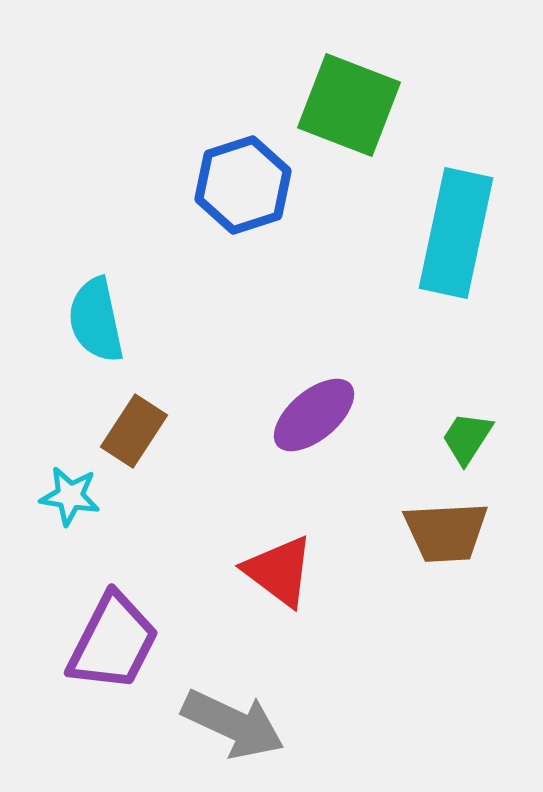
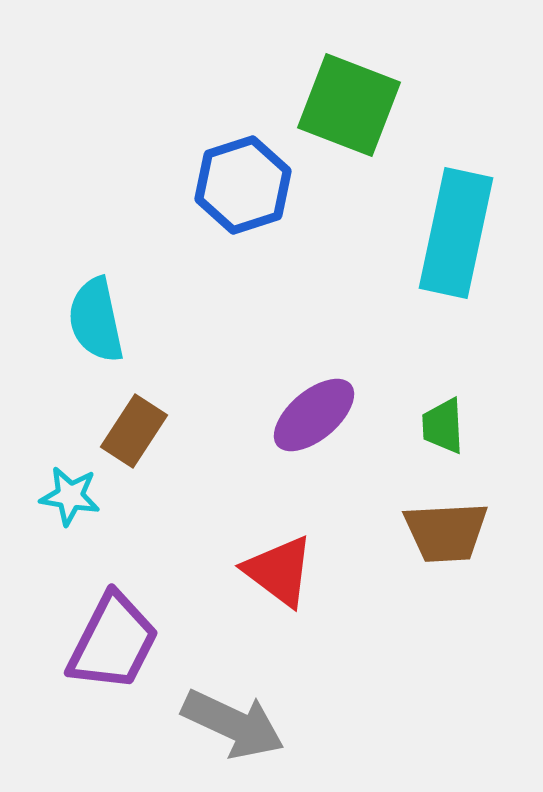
green trapezoid: moved 24 px left, 12 px up; rotated 36 degrees counterclockwise
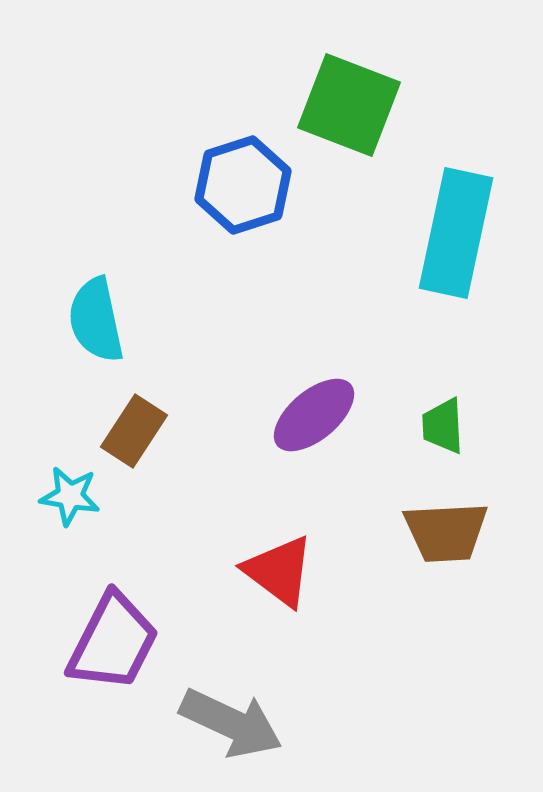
gray arrow: moved 2 px left, 1 px up
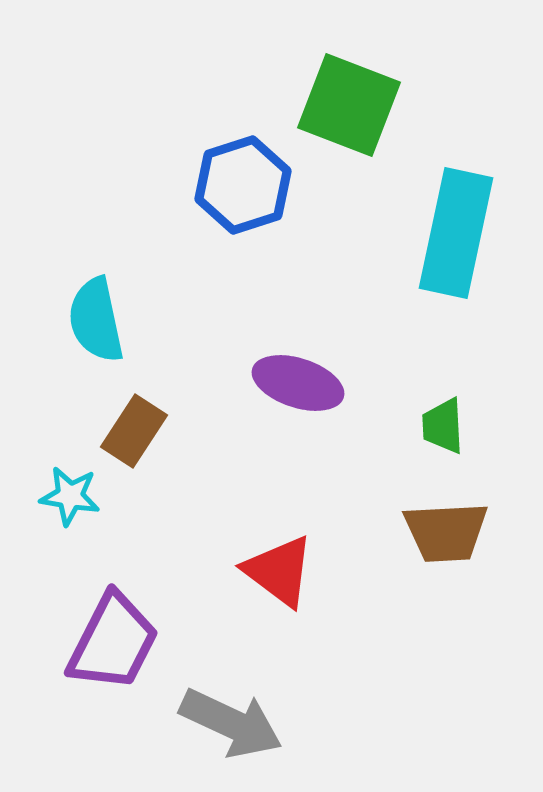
purple ellipse: moved 16 px left, 32 px up; rotated 58 degrees clockwise
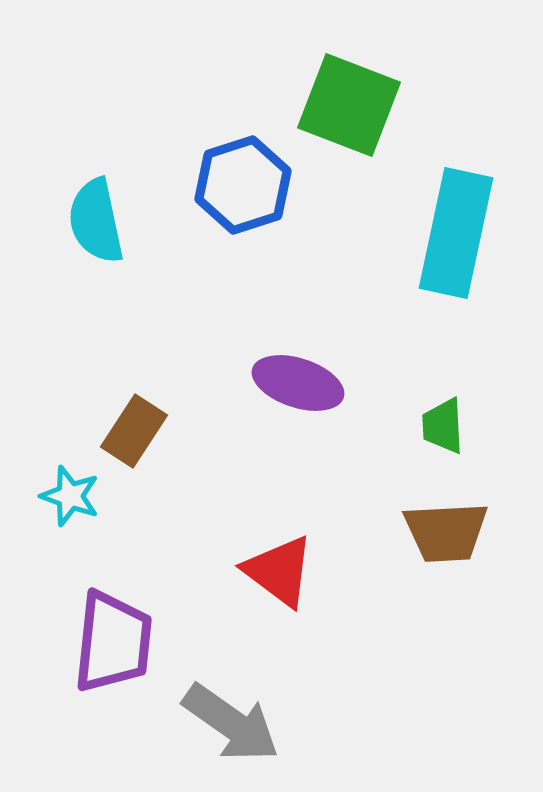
cyan semicircle: moved 99 px up
cyan star: rotated 10 degrees clockwise
purple trapezoid: rotated 21 degrees counterclockwise
gray arrow: rotated 10 degrees clockwise
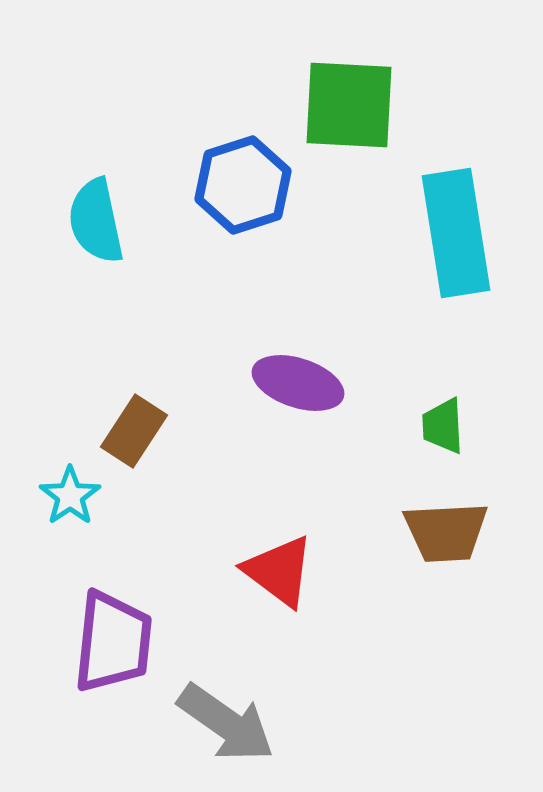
green square: rotated 18 degrees counterclockwise
cyan rectangle: rotated 21 degrees counterclockwise
cyan star: rotated 18 degrees clockwise
gray arrow: moved 5 px left
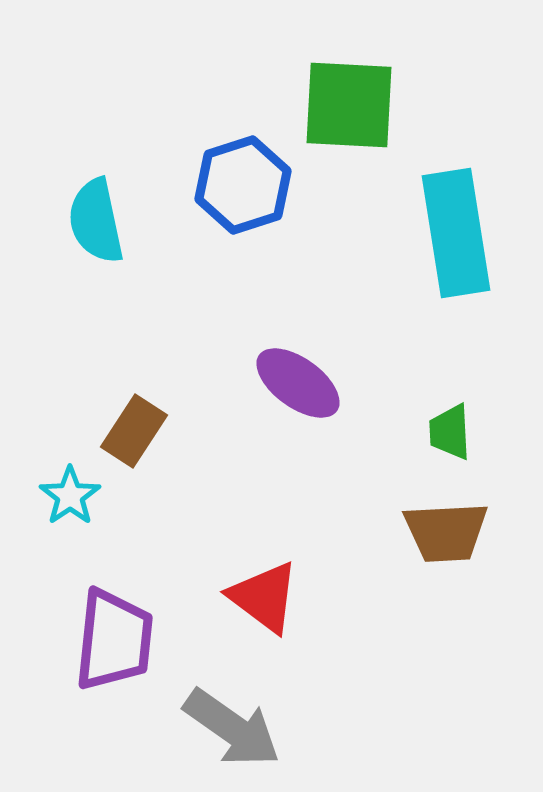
purple ellipse: rotated 18 degrees clockwise
green trapezoid: moved 7 px right, 6 px down
red triangle: moved 15 px left, 26 px down
purple trapezoid: moved 1 px right, 2 px up
gray arrow: moved 6 px right, 5 px down
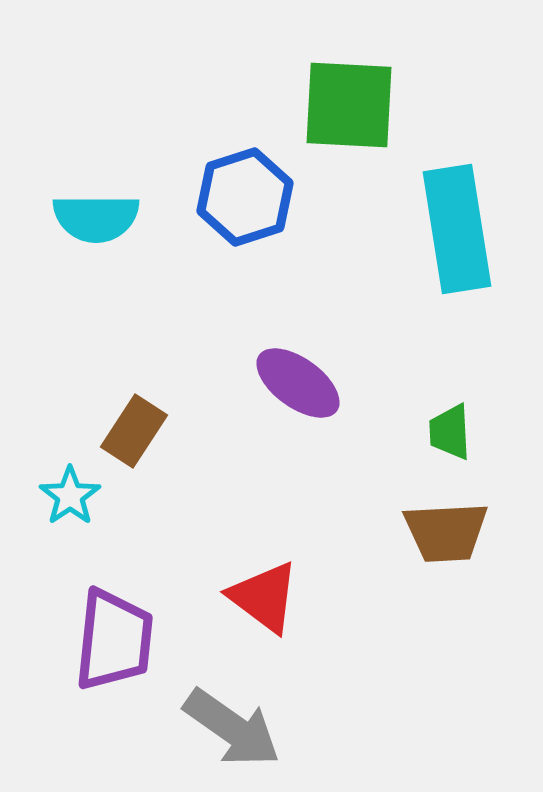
blue hexagon: moved 2 px right, 12 px down
cyan semicircle: moved 3 px up; rotated 78 degrees counterclockwise
cyan rectangle: moved 1 px right, 4 px up
